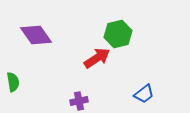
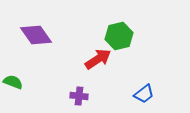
green hexagon: moved 1 px right, 2 px down
red arrow: moved 1 px right, 1 px down
green semicircle: rotated 60 degrees counterclockwise
purple cross: moved 5 px up; rotated 18 degrees clockwise
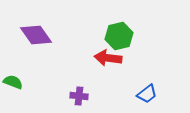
red arrow: moved 10 px right, 1 px up; rotated 140 degrees counterclockwise
blue trapezoid: moved 3 px right
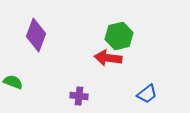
purple diamond: rotated 56 degrees clockwise
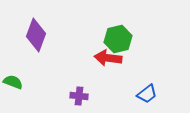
green hexagon: moved 1 px left, 3 px down
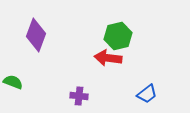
green hexagon: moved 3 px up
